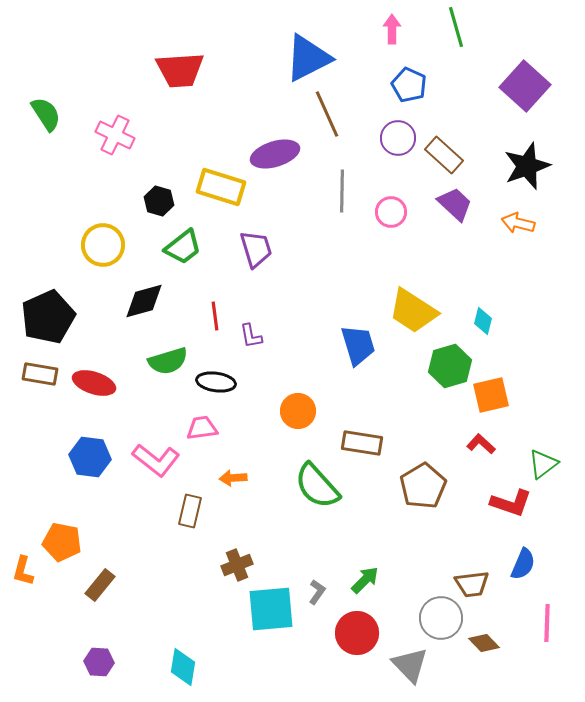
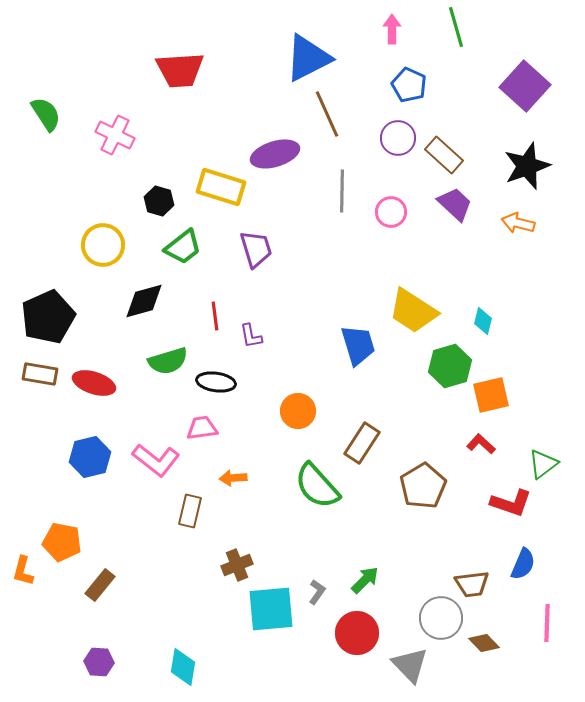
brown rectangle at (362, 443): rotated 66 degrees counterclockwise
blue hexagon at (90, 457): rotated 21 degrees counterclockwise
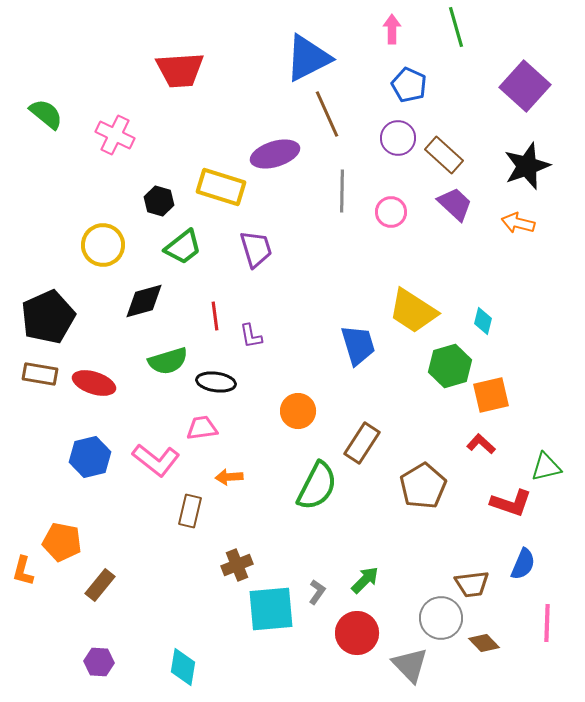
green semicircle at (46, 114): rotated 18 degrees counterclockwise
green triangle at (543, 464): moved 3 px right, 3 px down; rotated 24 degrees clockwise
orange arrow at (233, 478): moved 4 px left, 1 px up
green semicircle at (317, 486): rotated 111 degrees counterclockwise
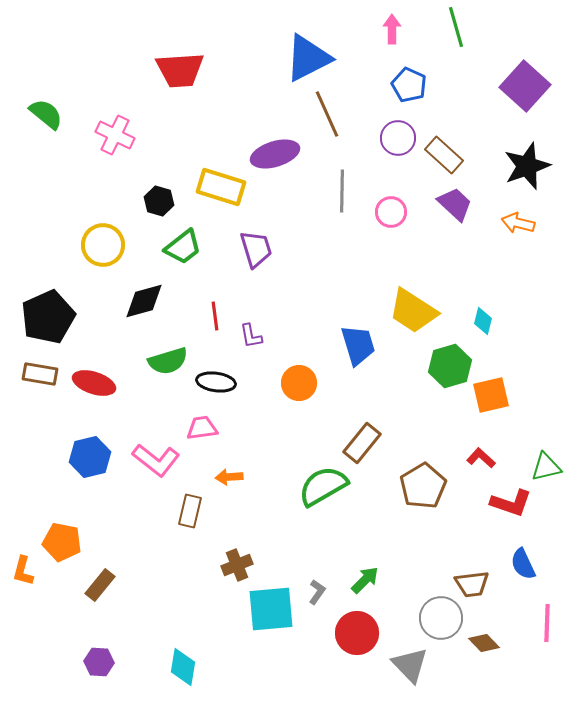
orange circle at (298, 411): moved 1 px right, 28 px up
brown rectangle at (362, 443): rotated 6 degrees clockwise
red L-shape at (481, 444): moved 14 px down
green semicircle at (317, 486): moved 6 px right; rotated 147 degrees counterclockwise
blue semicircle at (523, 564): rotated 132 degrees clockwise
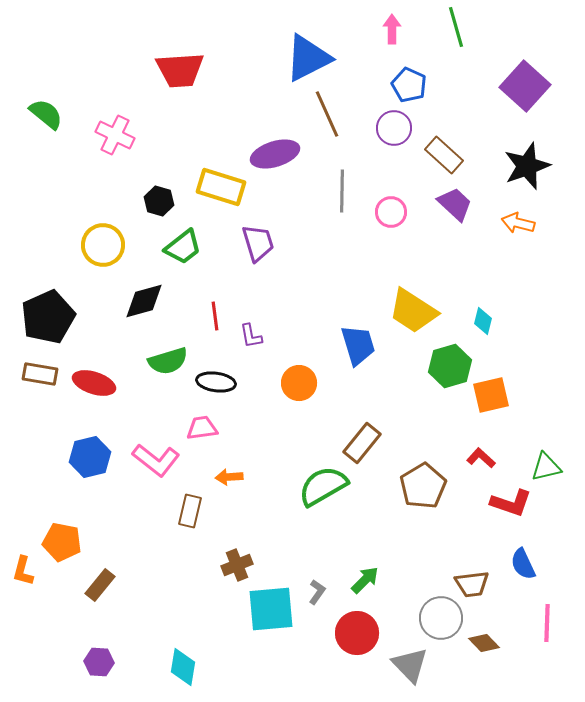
purple circle at (398, 138): moved 4 px left, 10 px up
purple trapezoid at (256, 249): moved 2 px right, 6 px up
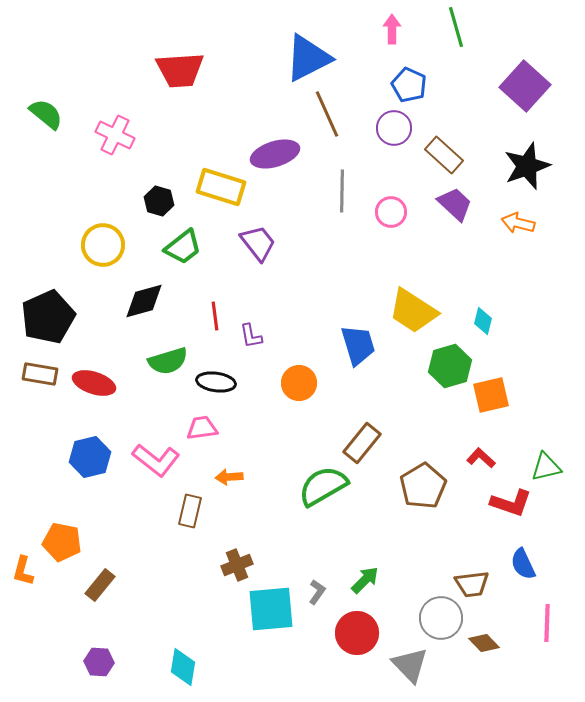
purple trapezoid at (258, 243): rotated 21 degrees counterclockwise
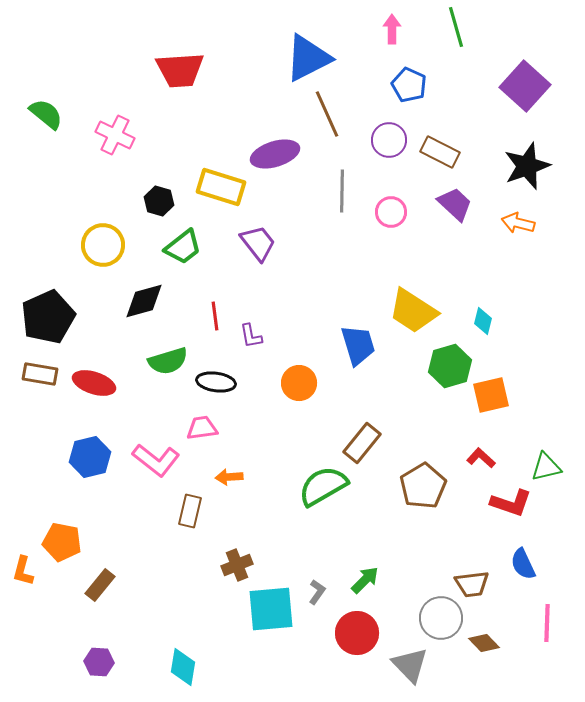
purple circle at (394, 128): moved 5 px left, 12 px down
brown rectangle at (444, 155): moved 4 px left, 3 px up; rotated 15 degrees counterclockwise
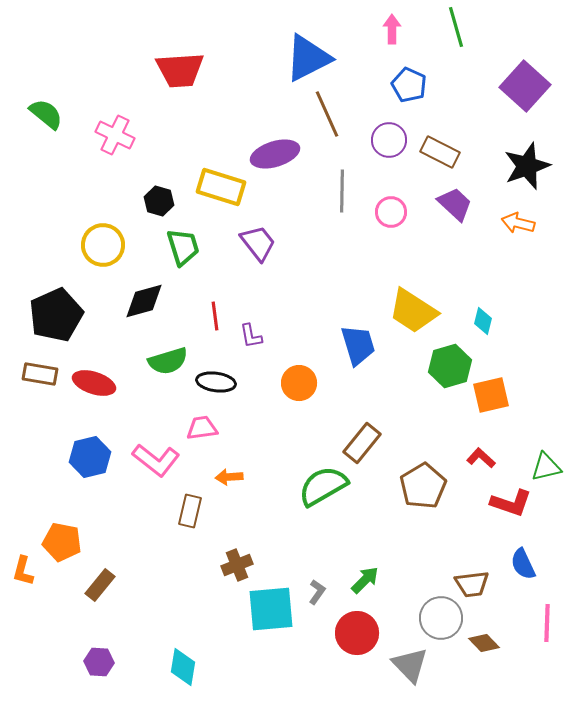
green trapezoid at (183, 247): rotated 69 degrees counterclockwise
black pentagon at (48, 317): moved 8 px right, 2 px up
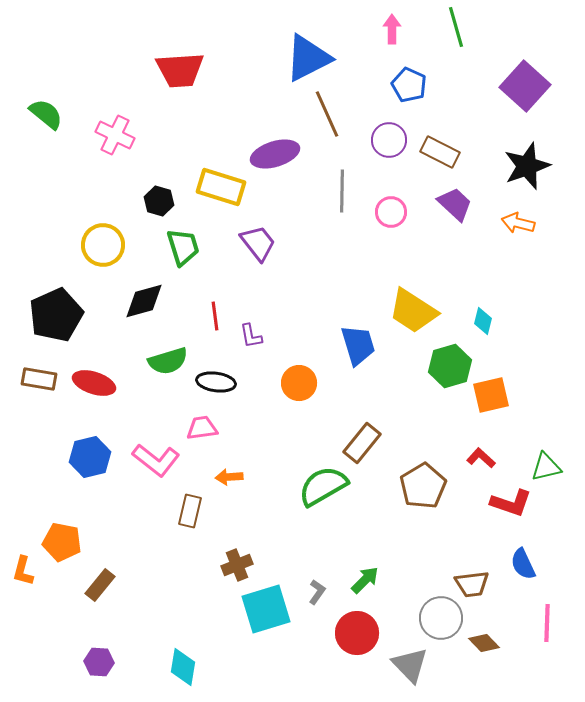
brown rectangle at (40, 374): moved 1 px left, 5 px down
cyan square at (271, 609): moved 5 px left; rotated 12 degrees counterclockwise
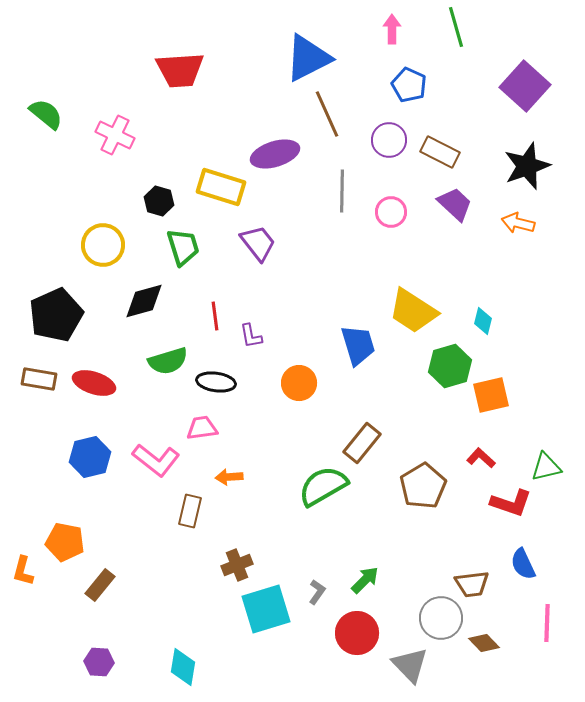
orange pentagon at (62, 542): moved 3 px right
